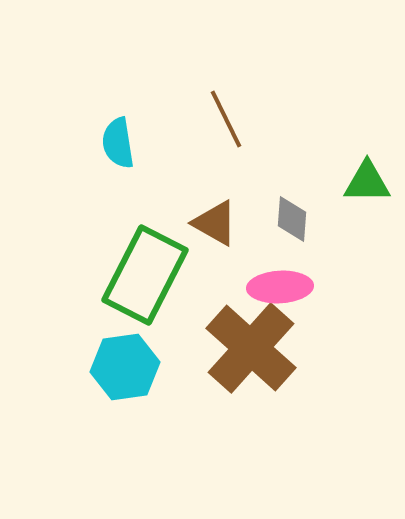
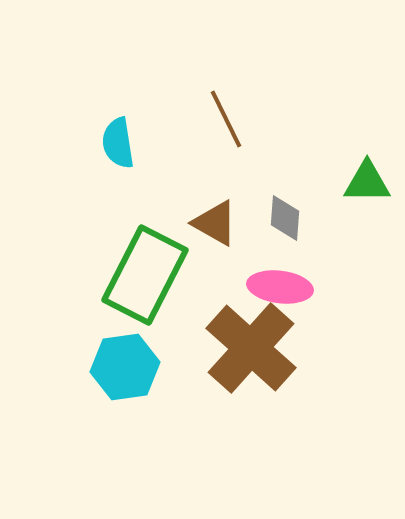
gray diamond: moved 7 px left, 1 px up
pink ellipse: rotated 10 degrees clockwise
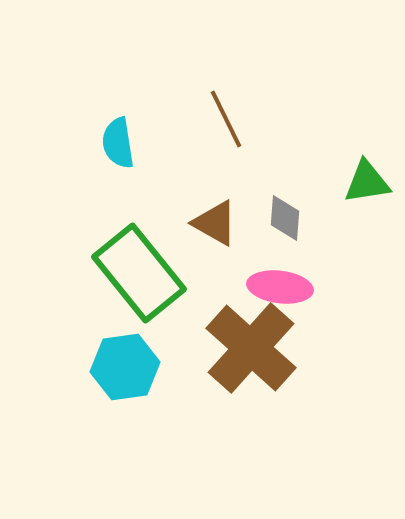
green triangle: rotated 9 degrees counterclockwise
green rectangle: moved 6 px left, 2 px up; rotated 66 degrees counterclockwise
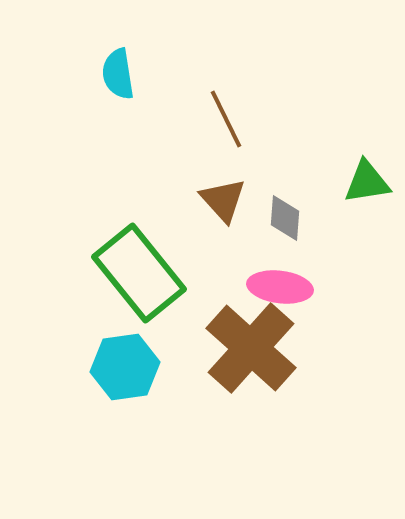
cyan semicircle: moved 69 px up
brown triangle: moved 8 px right, 23 px up; rotated 18 degrees clockwise
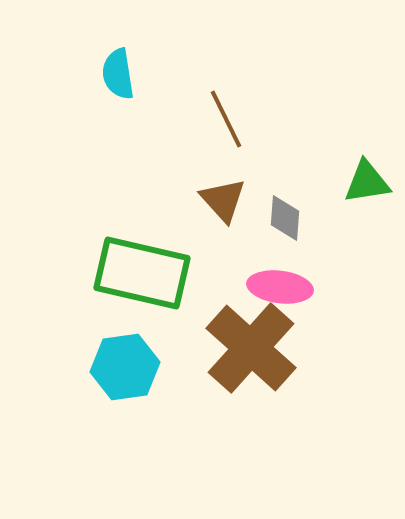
green rectangle: moved 3 px right; rotated 38 degrees counterclockwise
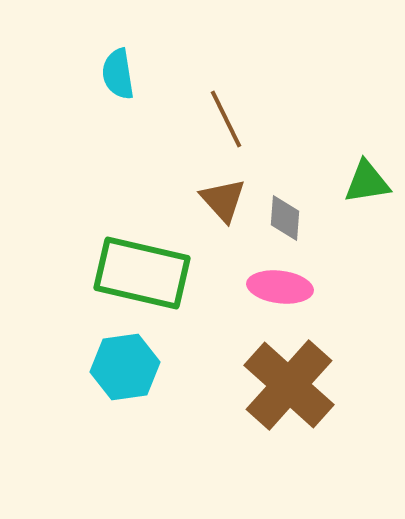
brown cross: moved 38 px right, 37 px down
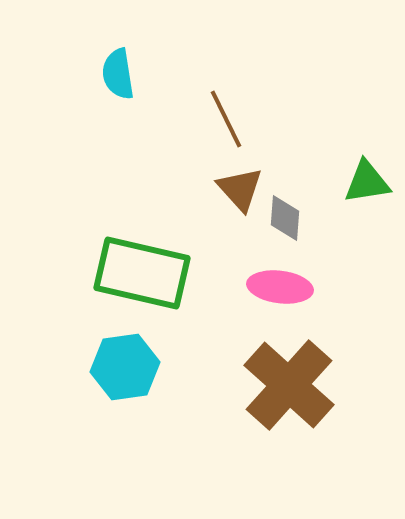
brown triangle: moved 17 px right, 11 px up
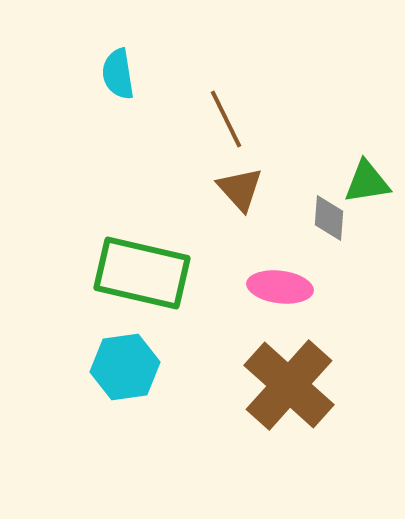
gray diamond: moved 44 px right
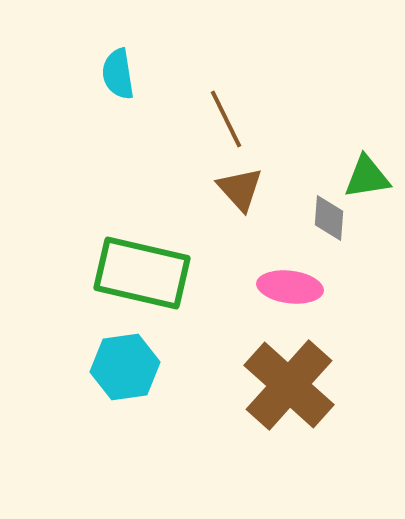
green triangle: moved 5 px up
pink ellipse: moved 10 px right
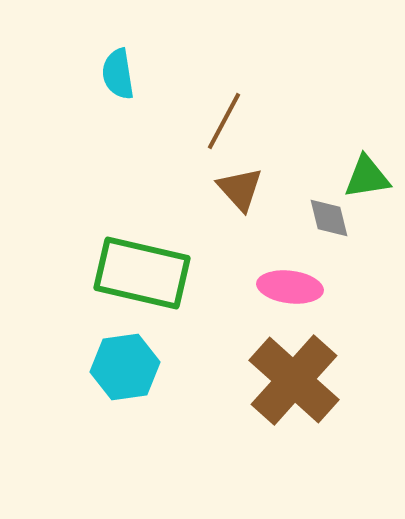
brown line: moved 2 px left, 2 px down; rotated 54 degrees clockwise
gray diamond: rotated 18 degrees counterclockwise
brown cross: moved 5 px right, 5 px up
